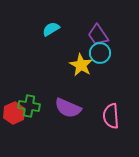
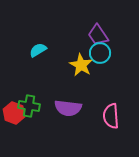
cyan semicircle: moved 13 px left, 21 px down
purple semicircle: rotated 16 degrees counterclockwise
red hexagon: rotated 15 degrees counterclockwise
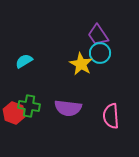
cyan semicircle: moved 14 px left, 11 px down
yellow star: moved 1 px up
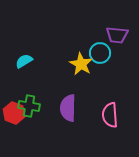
purple trapezoid: moved 19 px right; rotated 50 degrees counterclockwise
purple semicircle: rotated 84 degrees clockwise
pink semicircle: moved 1 px left, 1 px up
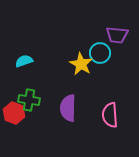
cyan semicircle: rotated 12 degrees clockwise
green cross: moved 6 px up
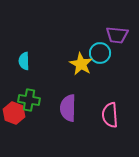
cyan semicircle: rotated 72 degrees counterclockwise
